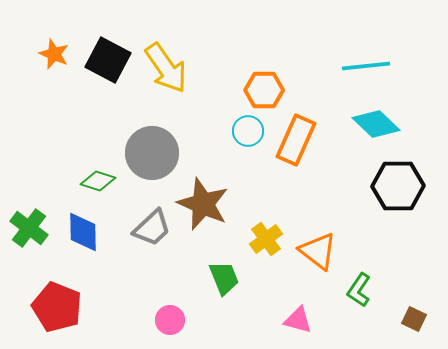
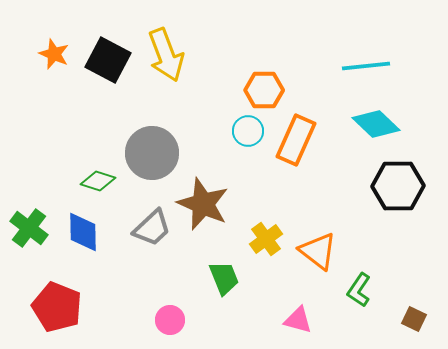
yellow arrow: moved 13 px up; rotated 14 degrees clockwise
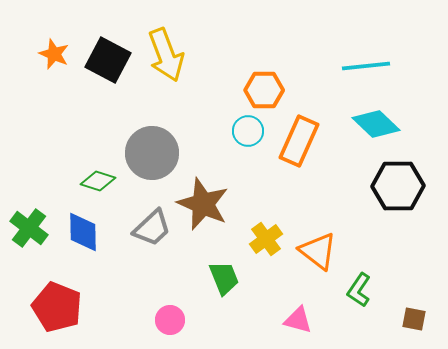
orange rectangle: moved 3 px right, 1 px down
brown square: rotated 15 degrees counterclockwise
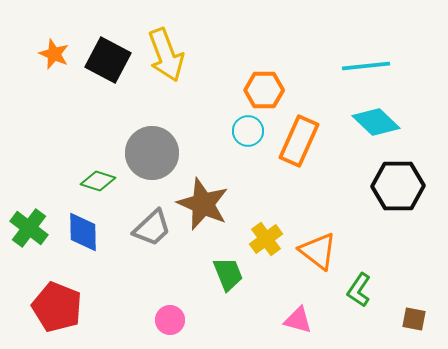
cyan diamond: moved 2 px up
green trapezoid: moved 4 px right, 4 px up
